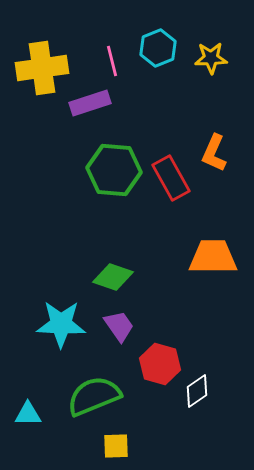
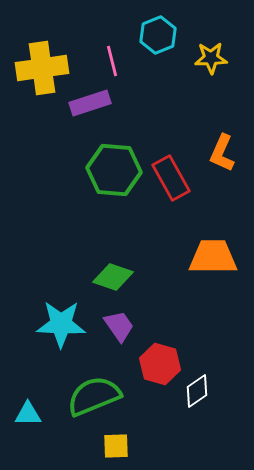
cyan hexagon: moved 13 px up
orange L-shape: moved 8 px right
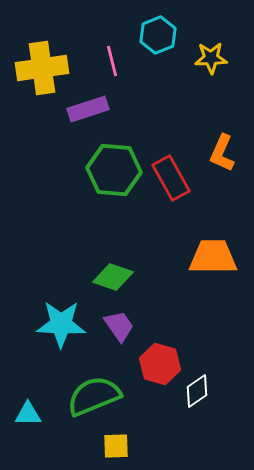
purple rectangle: moved 2 px left, 6 px down
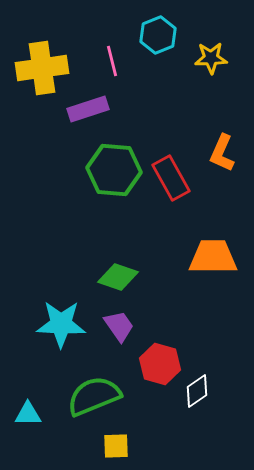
green diamond: moved 5 px right
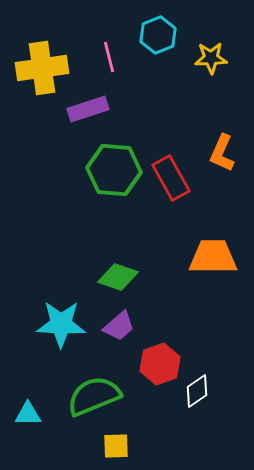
pink line: moved 3 px left, 4 px up
purple trapezoid: rotated 84 degrees clockwise
red hexagon: rotated 24 degrees clockwise
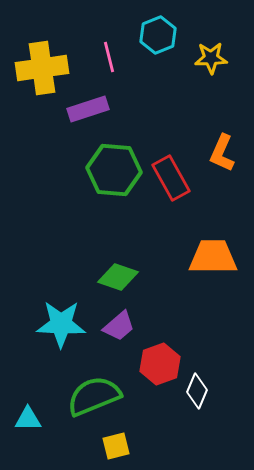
white diamond: rotated 32 degrees counterclockwise
cyan triangle: moved 5 px down
yellow square: rotated 12 degrees counterclockwise
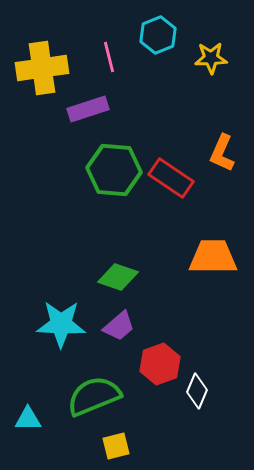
red rectangle: rotated 27 degrees counterclockwise
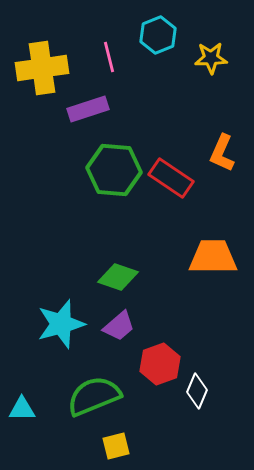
cyan star: rotated 18 degrees counterclockwise
cyan triangle: moved 6 px left, 10 px up
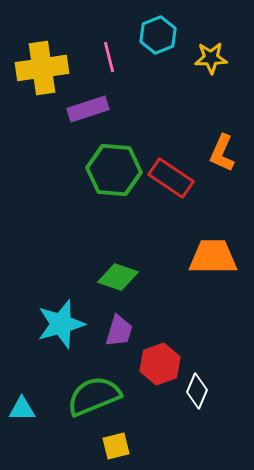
purple trapezoid: moved 5 px down; rotated 32 degrees counterclockwise
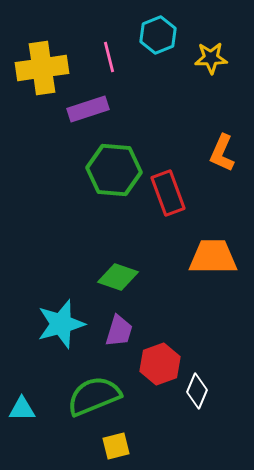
red rectangle: moved 3 px left, 15 px down; rotated 36 degrees clockwise
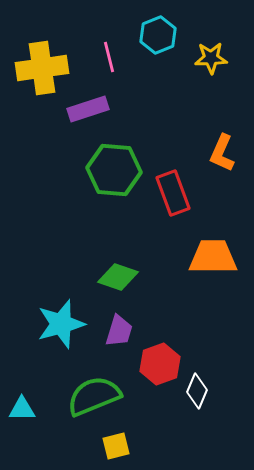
red rectangle: moved 5 px right
